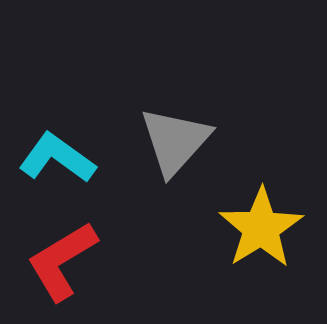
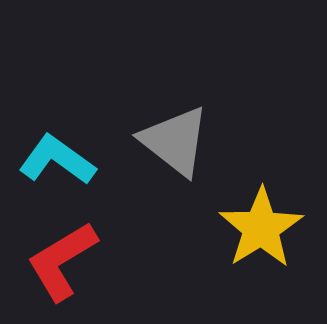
gray triangle: rotated 34 degrees counterclockwise
cyan L-shape: moved 2 px down
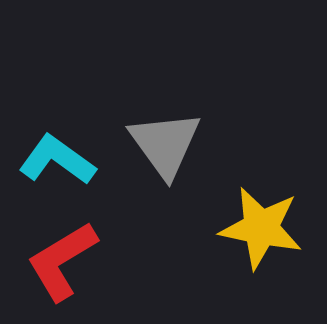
gray triangle: moved 10 px left, 3 px down; rotated 16 degrees clockwise
yellow star: rotated 28 degrees counterclockwise
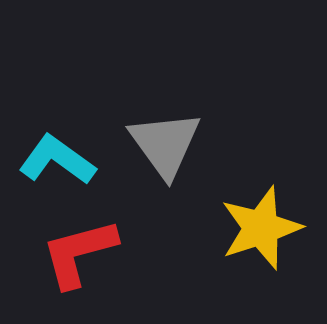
yellow star: rotated 30 degrees counterclockwise
red L-shape: moved 17 px right, 8 px up; rotated 16 degrees clockwise
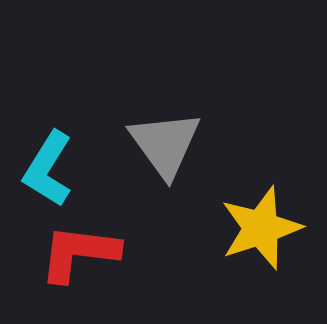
cyan L-shape: moved 9 px left, 9 px down; rotated 94 degrees counterclockwise
red L-shape: rotated 22 degrees clockwise
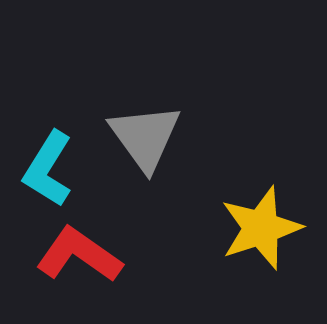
gray triangle: moved 20 px left, 7 px up
red L-shape: moved 2 px down; rotated 28 degrees clockwise
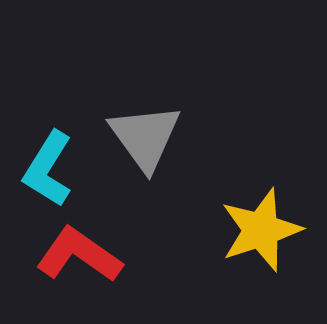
yellow star: moved 2 px down
